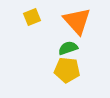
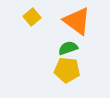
yellow square: rotated 18 degrees counterclockwise
orange triangle: rotated 12 degrees counterclockwise
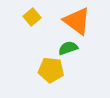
yellow pentagon: moved 16 px left
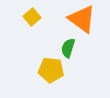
orange triangle: moved 5 px right, 2 px up
green semicircle: rotated 54 degrees counterclockwise
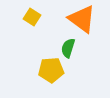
yellow square: rotated 18 degrees counterclockwise
yellow pentagon: rotated 10 degrees counterclockwise
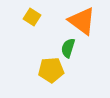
orange triangle: moved 2 px down
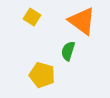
green semicircle: moved 3 px down
yellow pentagon: moved 9 px left, 5 px down; rotated 20 degrees clockwise
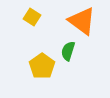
yellow pentagon: moved 9 px up; rotated 20 degrees clockwise
